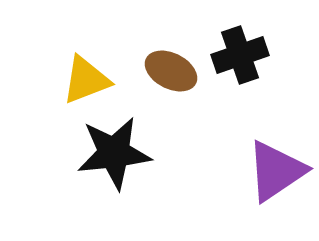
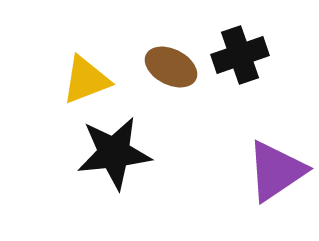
brown ellipse: moved 4 px up
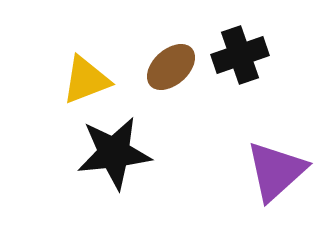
brown ellipse: rotated 69 degrees counterclockwise
purple triangle: rotated 8 degrees counterclockwise
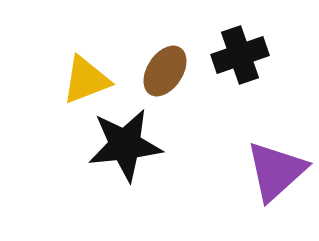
brown ellipse: moved 6 px left, 4 px down; rotated 15 degrees counterclockwise
black star: moved 11 px right, 8 px up
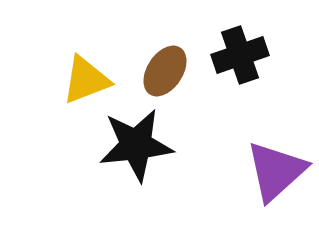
black star: moved 11 px right
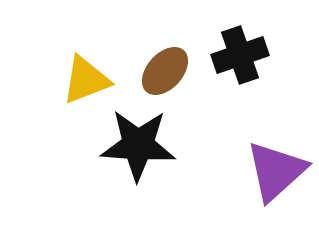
brown ellipse: rotated 9 degrees clockwise
black star: moved 2 px right; rotated 10 degrees clockwise
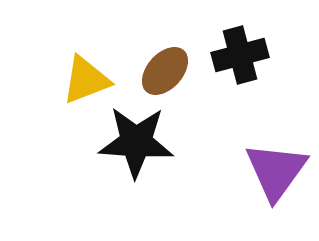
black cross: rotated 4 degrees clockwise
black star: moved 2 px left, 3 px up
purple triangle: rotated 12 degrees counterclockwise
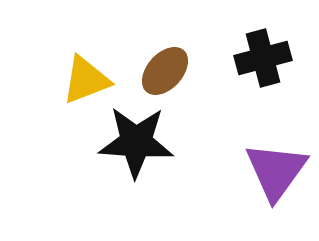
black cross: moved 23 px right, 3 px down
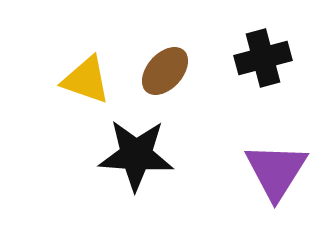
yellow triangle: rotated 40 degrees clockwise
black star: moved 13 px down
purple triangle: rotated 4 degrees counterclockwise
